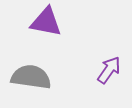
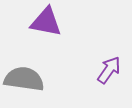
gray semicircle: moved 7 px left, 2 px down
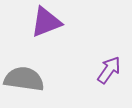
purple triangle: rotated 32 degrees counterclockwise
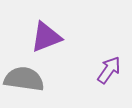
purple triangle: moved 15 px down
